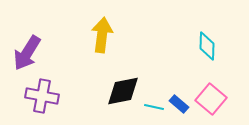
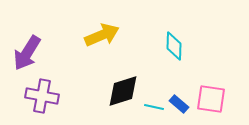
yellow arrow: rotated 60 degrees clockwise
cyan diamond: moved 33 px left
black diamond: rotated 6 degrees counterclockwise
pink square: rotated 32 degrees counterclockwise
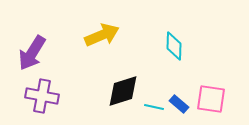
purple arrow: moved 5 px right
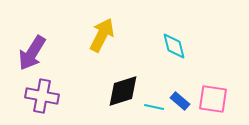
yellow arrow: rotated 40 degrees counterclockwise
cyan diamond: rotated 16 degrees counterclockwise
pink square: moved 2 px right
blue rectangle: moved 1 px right, 3 px up
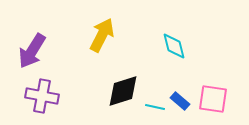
purple arrow: moved 2 px up
cyan line: moved 1 px right
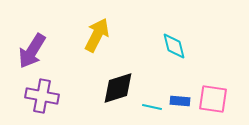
yellow arrow: moved 5 px left
black diamond: moved 5 px left, 3 px up
blue rectangle: rotated 36 degrees counterclockwise
cyan line: moved 3 px left
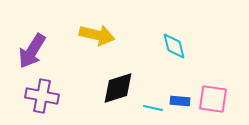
yellow arrow: rotated 76 degrees clockwise
cyan line: moved 1 px right, 1 px down
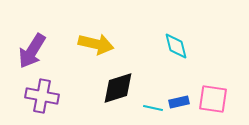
yellow arrow: moved 1 px left, 9 px down
cyan diamond: moved 2 px right
blue rectangle: moved 1 px left, 1 px down; rotated 18 degrees counterclockwise
